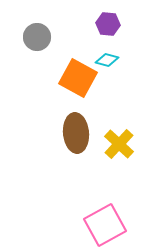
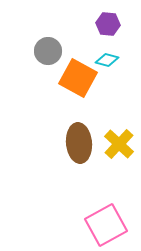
gray circle: moved 11 px right, 14 px down
brown ellipse: moved 3 px right, 10 px down
pink square: moved 1 px right
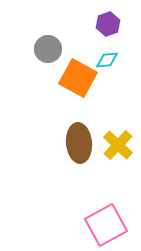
purple hexagon: rotated 25 degrees counterclockwise
gray circle: moved 2 px up
cyan diamond: rotated 20 degrees counterclockwise
yellow cross: moved 1 px left, 1 px down
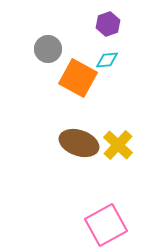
brown ellipse: rotated 66 degrees counterclockwise
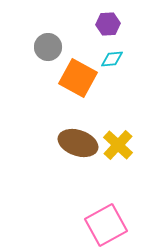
purple hexagon: rotated 15 degrees clockwise
gray circle: moved 2 px up
cyan diamond: moved 5 px right, 1 px up
brown ellipse: moved 1 px left
